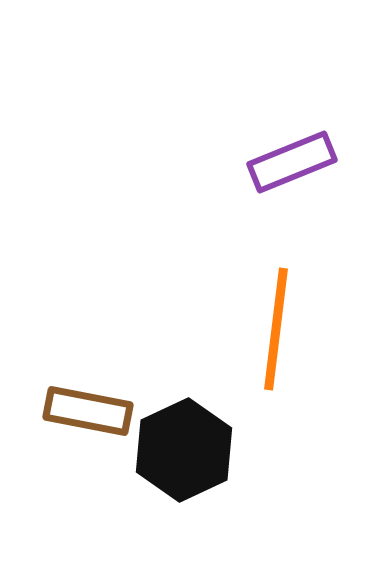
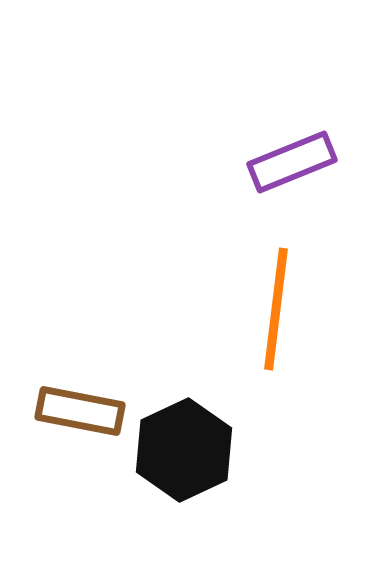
orange line: moved 20 px up
brown rectangle: moved 8 px left
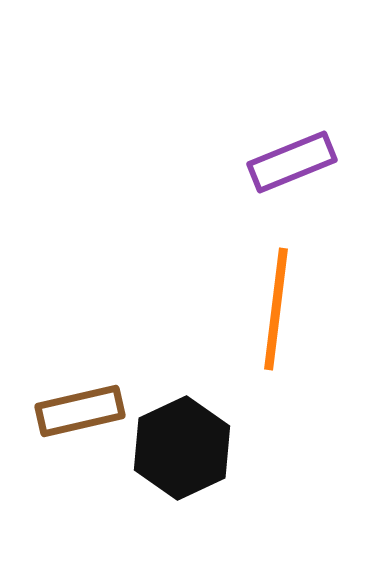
brown rectangle: rotated 24 degrees counterclockwise
black hexagon: moved 2 px left, 2 px up
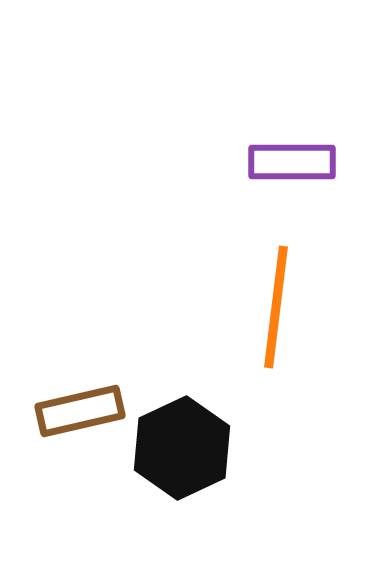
purple rectangle: rotated 22 degrees clockwise
orange line: moved 2 px up
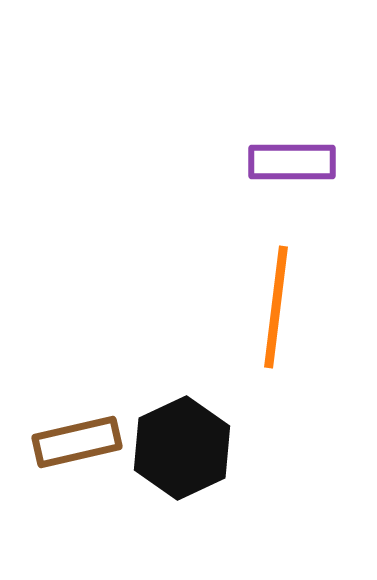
brown rectangle: moved 3 px left, 31 px down
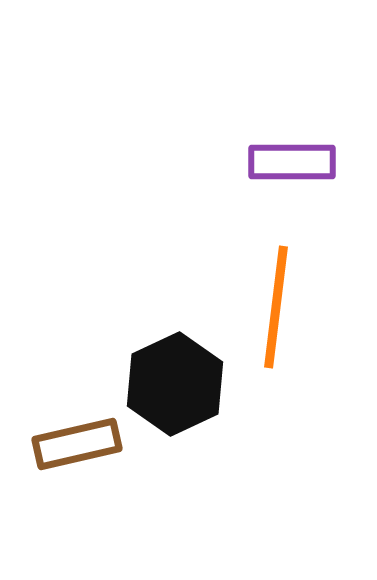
brown rectangle: moved 2 px down
black hexagon: moved 7 px left, 64 px up
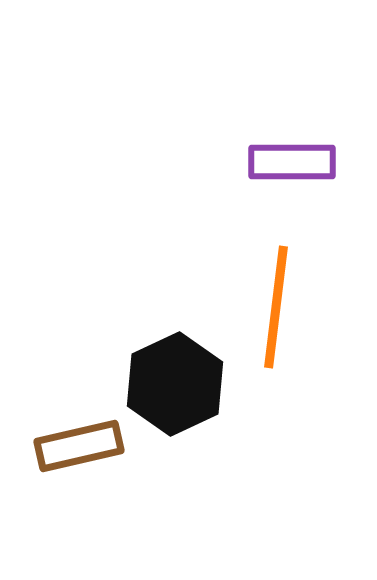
brown rectangle: moved 2 px right, 2 px down
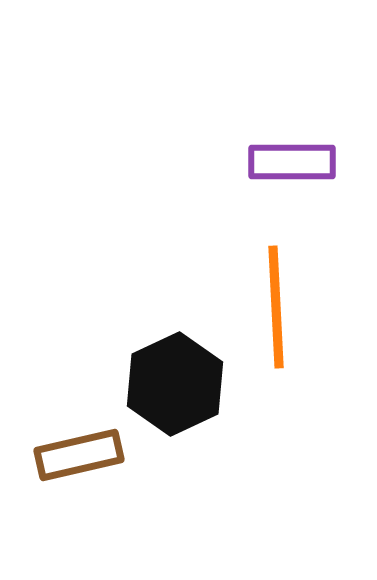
orange line: rotated 10 degrees counterclockwise
brown rectangle: moved 9 px down
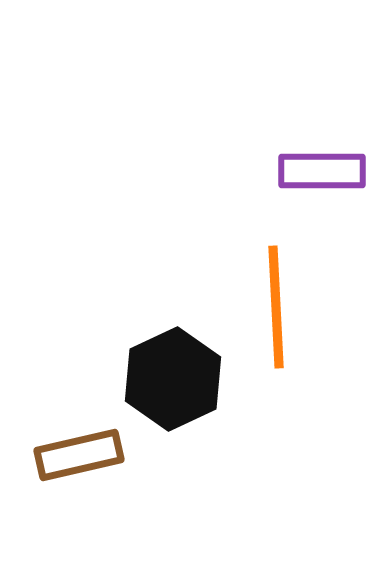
purple rectangle: moved 30 px right, 9 px down
black hexagon: moved 2 px left, 5 px up
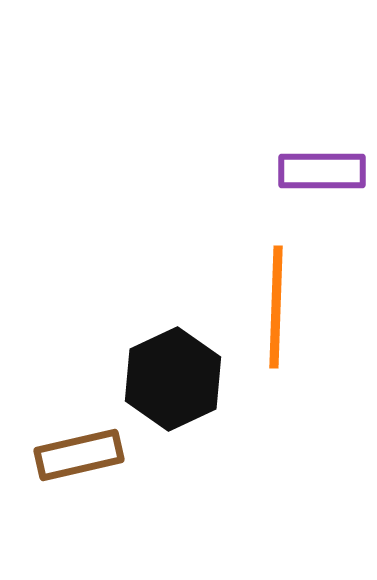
orange line: rotated 5 degrees clockwise
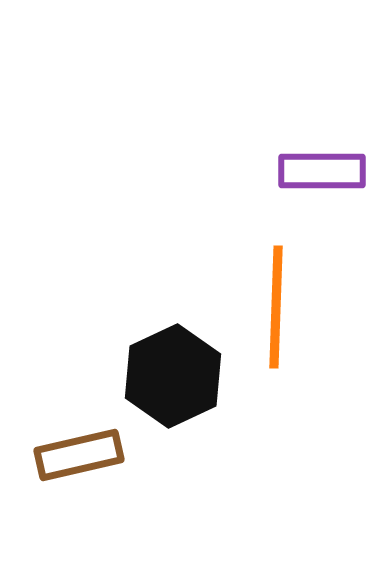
black hexagon: moved 3 px up
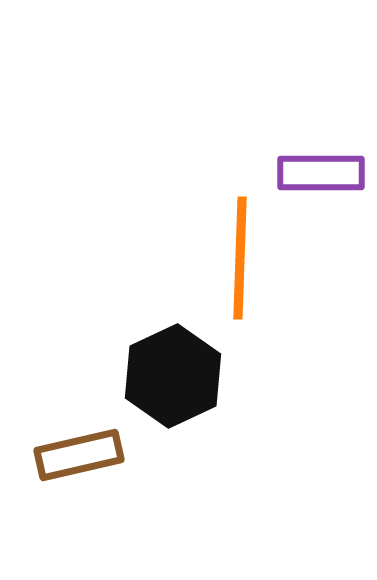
purple rectangle: moved 1 px left, 2 px down
orange line: moved 36 px left, 49 px up
